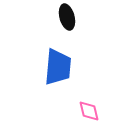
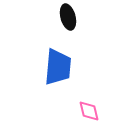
black ellipse: moved 1 px right
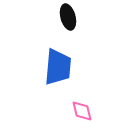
pink diamond: moved 7 px left
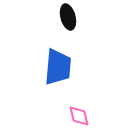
pink diamond: moved 3 px left, 5 px down
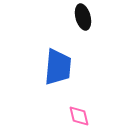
black ellipse: moved 15 px right
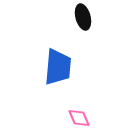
pink diamond: moved 2 px down; rotated 10 degrees counterclockwise
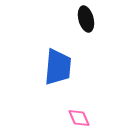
black ellipse: moved 3 px right, 2 px down
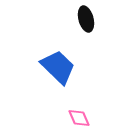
blue trapezoid: rotated 51 degrees counterclockwise
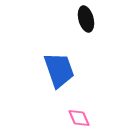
blue trapezoid: moved 1 px right, 3 px down; rotated 27 degrees clockwise
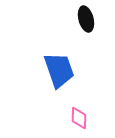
pink diamond: rotated 25 degrees clockwise
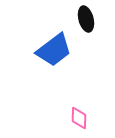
blue trapezoid: moved 5 px left, 20 px up; rotated 72 degrees clockwise
